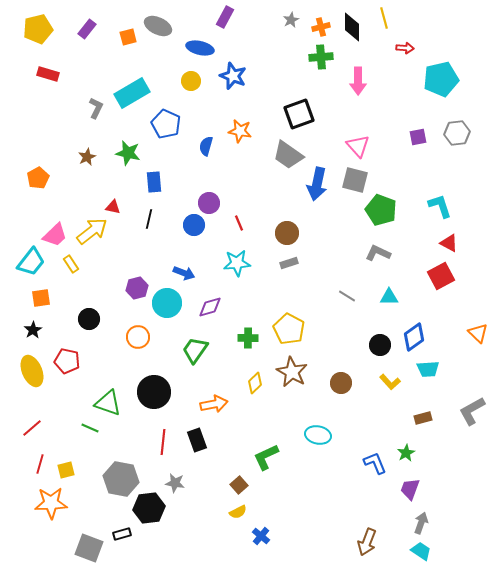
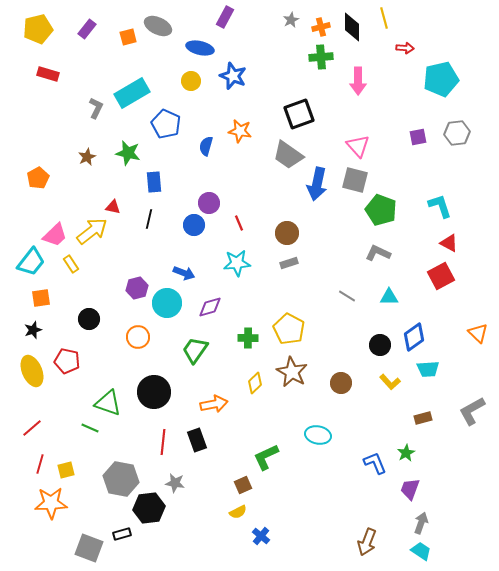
black star at (33, 330): rotated 12 degrees clockwise
brown square at (239, 485): moved 4 px right; rotated 18 degrees clockwise
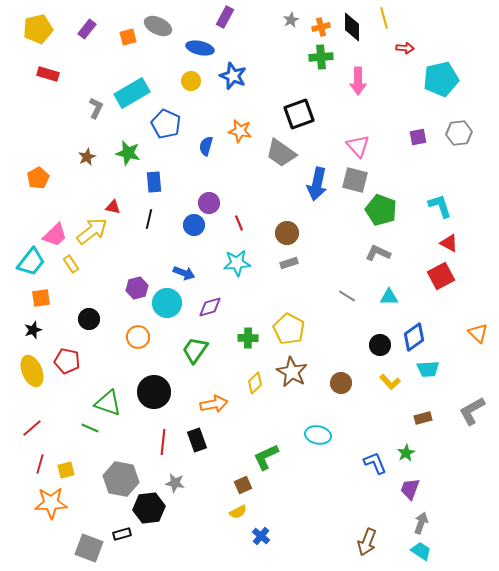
gray hexagon at (457, 133): moved 2 px right
gray trapezoid at (288, 155): moved 7 px left, 2 px up
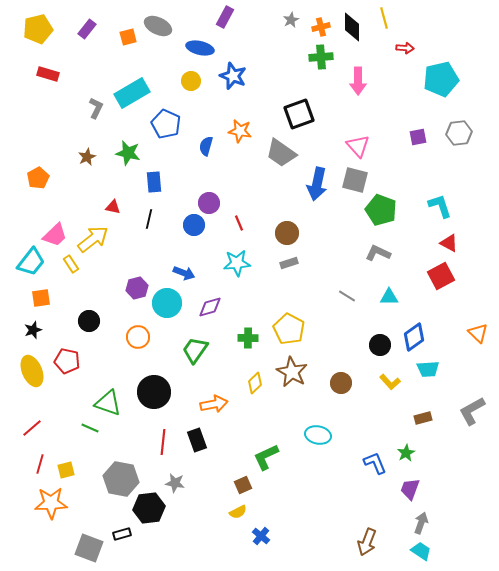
yellow arrow at (92, 231): moved 1 px right, 8 px down
black circle at (89, 319): moved 2 px down
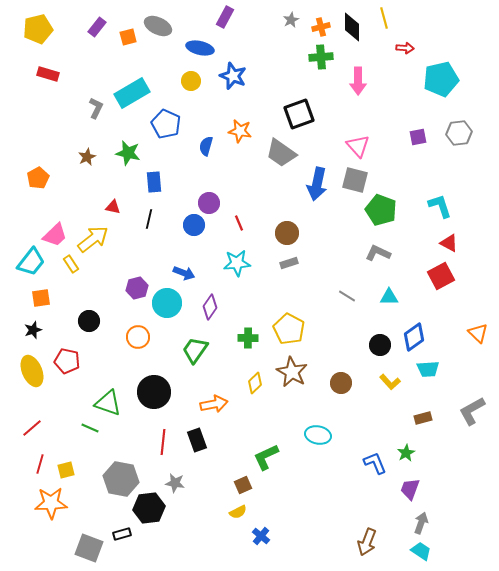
purple rectangle at (87, 29): moved 10 px right, 2 px up
purple diamond at (210, 307): rotated 40 degrees counterclockwise
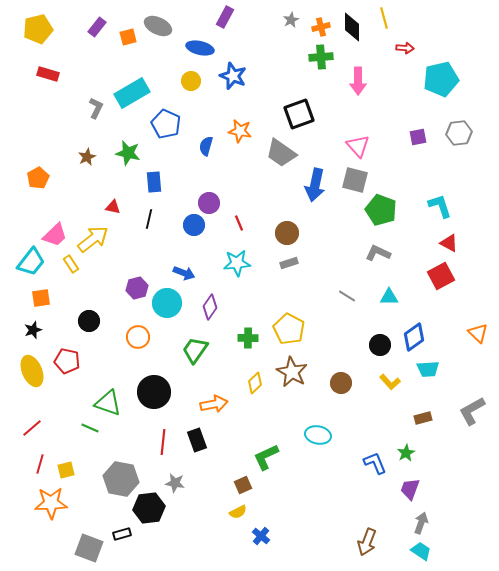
blue arrow at (317, 184): moved 2 px left, 1 px down
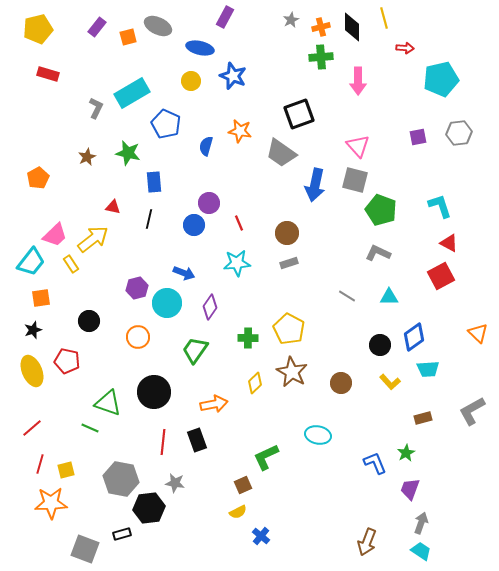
gray square at (89, 548): moved 4 px left, 1 px down
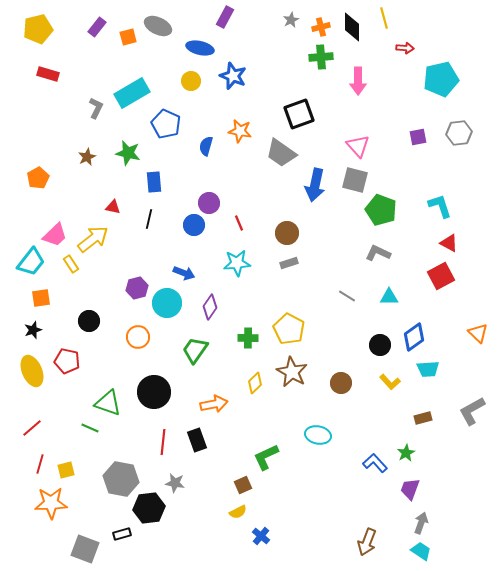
blue L-shape at (375, 463): rotated 20 degrees counterclockwise
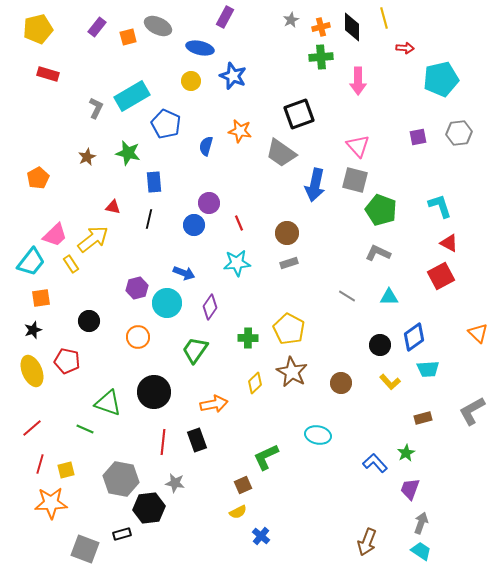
cyan rectangle at (132, 93): moved 3 px down
green line at (90, 428): moved 5 px left, 1 px down
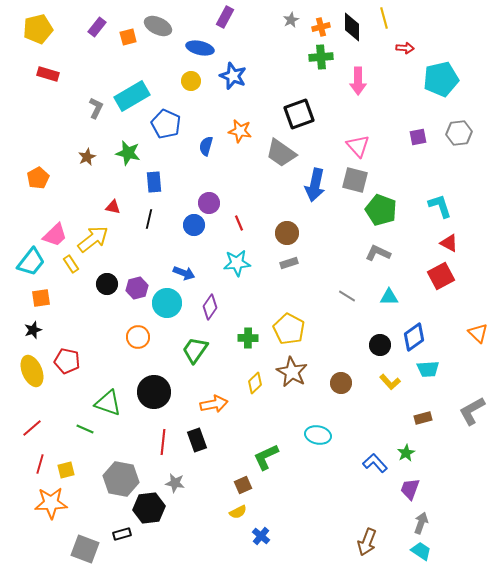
black circle at (89, 321): moved 18 px right, 37 px up
